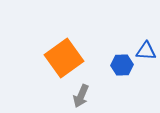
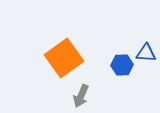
blue triangle: moved 2 px down
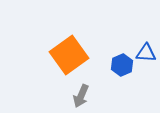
orange square: moved 5 px right, 3 px up
blue hexagon: rotated 20 degrees counterclockwise
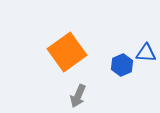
orange square: moved 2 px left, 3 px up
gray arrow: moved 3 px left
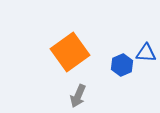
orange square: moved 3 px right
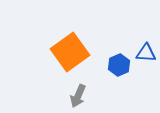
blue hexagon: moved 3 px left
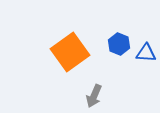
blue hexagon: moved 21 px up; rotated 15 degrees counterclockwise
gray arrow: moved 16 px right
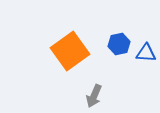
blue hexagon: rotated 25 degrees clockwise
orange square: moved 1 px up
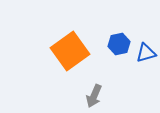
blue triangle: rotated 20 degrees counterclockwise
